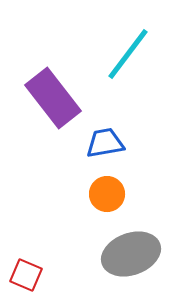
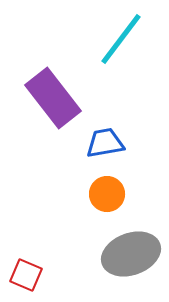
cyan line: moved 7 px left, 15 px up
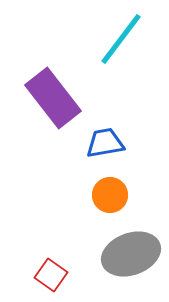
orange circle: moved 3 px right, 1 px down
red square: moved 25 px right; rotated 12 degrees clockwise
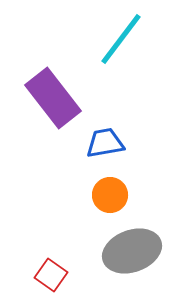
gray ellipse: moved 1 px right, 3 px up
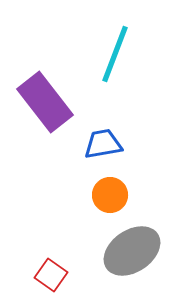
cyan line: moved 6 px left, 15 px down; rotated 16 degrees counterclockwise
purple rectangle: moved 8 px left, 4 px down
blue trapezoid: moved 2 px left, 1 px down
gray ellipse: rotated 14 degrees counterclockwise
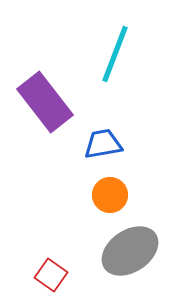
gray ellipse: moved 2 px left
